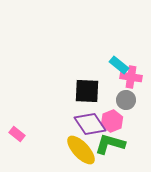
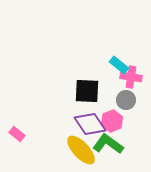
green L-shape: moved 2 px left; rotated 20 degrees clockwise
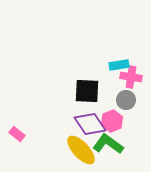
cyan rectangle: rotated 48 degrees counterclockwise
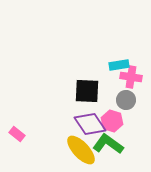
pink hexagon: rotated 20 degrees counterclockwise
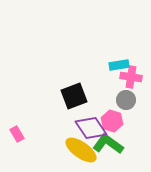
black square: moved 13 px left, 5 px down; rotated 24 degrees counterclockwise
purple diamond: moved 1 px right, 4 px down
pink rectangle: rotated 21 degrees clockwise
yellow ellipse: rotated 12 degrees counterclockwise
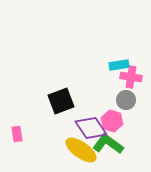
black square: moved 13 px left, 5 px down
pink rectangle: rotated 21 degrees clockwise
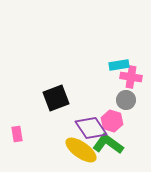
black square: moved 5 px left, 3 px up
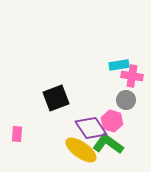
pink cross: moved 1 px right, 1 px up
pink rectangle: rotated 14 degrees clockwise
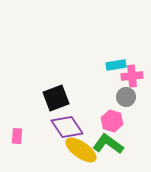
cyan rectangle: moved 3 px left
pink cross: rotated 15 degrees counterclockwise
gray circle: moved 3 px up
purple diamond: moved 24 px left, 1 px up
pink rectangle: moved 2 px down
